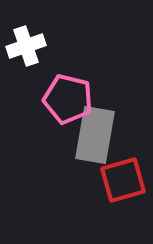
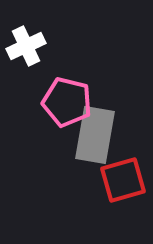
white cross: rotated 6 degrees counterclockwise
pink pentagon: moved 1 px left, 3 px down
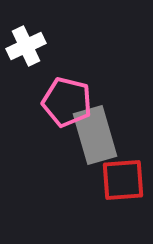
gray rectangle: rotated 26 degrees counterclockwise
red square: rotated 12 degrees clockwise
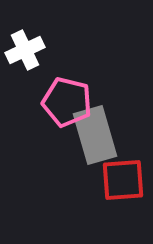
white cross: moved 1 px left, 4 px down
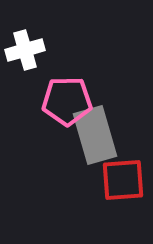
white cross: rotated 9 degrees clockwise
pink pentagon: moved 1 px up; rotated 15 degrees counterclockwise
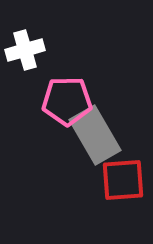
gray rectangle: rotated 14 degrees counterclockwise
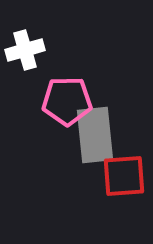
gray rectangle: rotated 24 degrees clockwise
red square: moved 1 px right, 4 px up
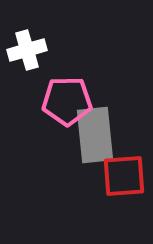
white cross: moved 2 px right
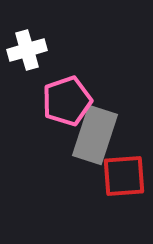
pink pentagon: rotated 18 degrees counterclockwise
gray rectangle: rotated 24 degrees clockwise
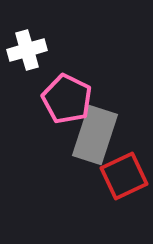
pink pentagon: moved 2 px up; rotated 27 degrees counterclockwise
red square: rotated 21 degrees counterclockwise
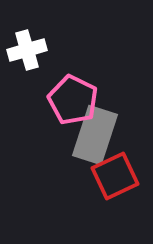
pink pentagon: moved 6 px right, 1 px down
red square: moved 9 px left
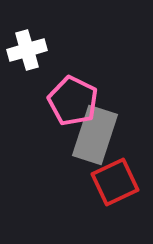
pink pentagon: moved 1 px down
red square: moved 6 px down
